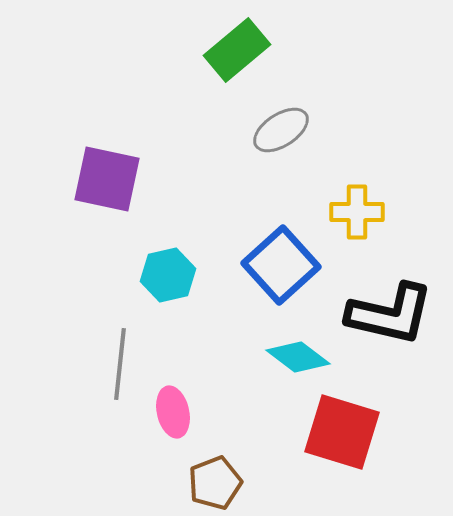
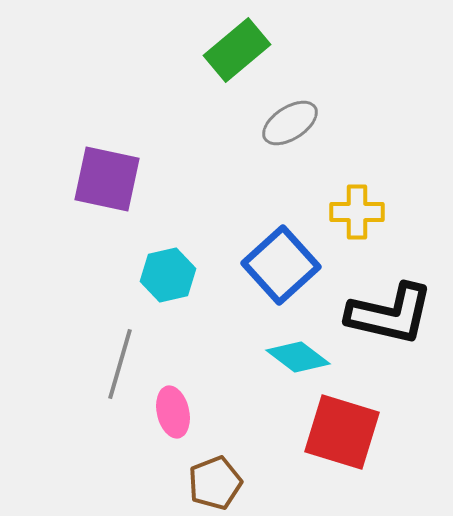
gray ellipse: moved 9 px right, 7 px up
gray line: rotated 10 degrees clockwise
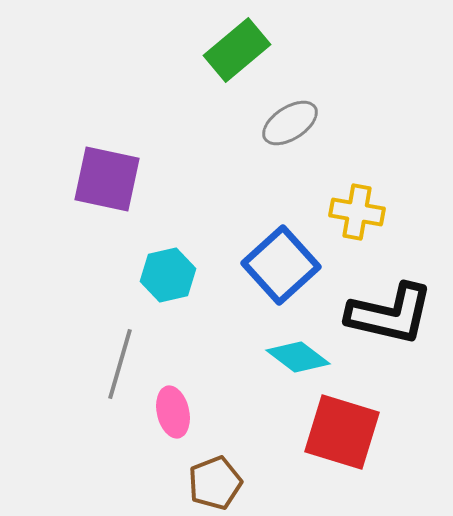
yellow cross: rotated 10 degrees clockwise
